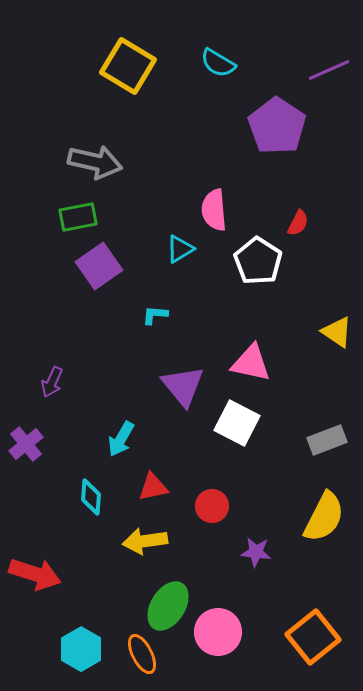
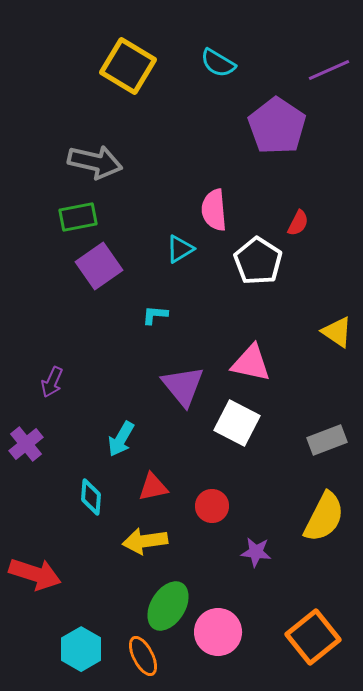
orange ellipse: moved 1 px right, 2 px down
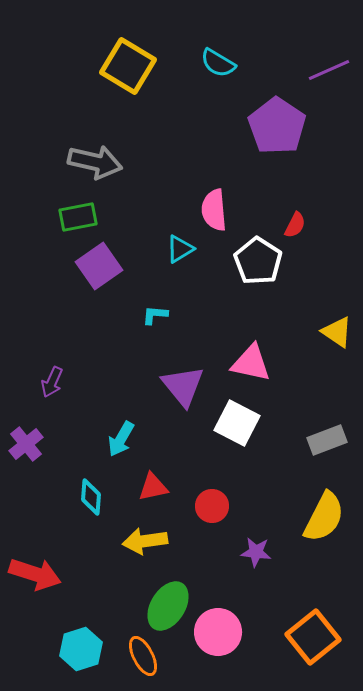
red semicircle: moved 3 px left, 2 px down
cyan hexagon: rotated 12 degrees clockwise
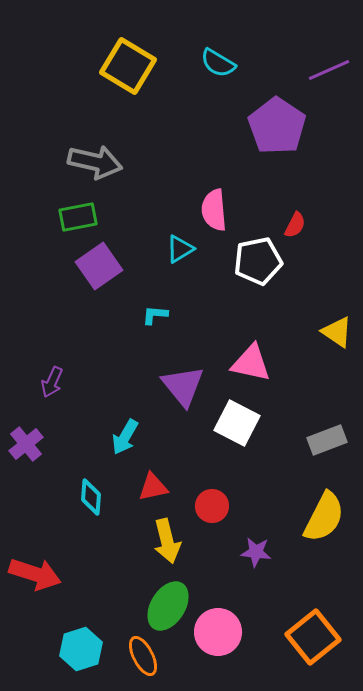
white pentagon: rotated 27 degrees clockwise
cyan arrow: moved 4 px right, 2 px up
yellow arrow: moved 22 px right; rotated 96 degrees counterclockwise
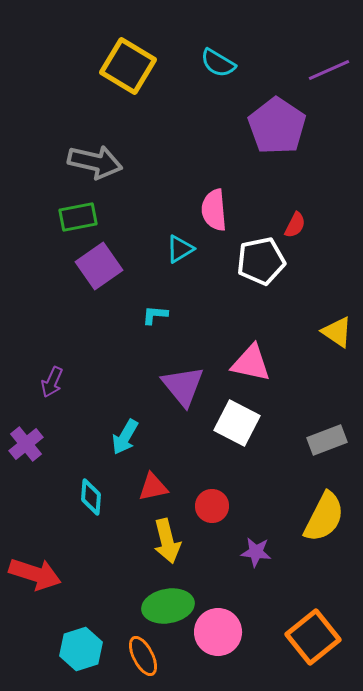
white pentagon: moved 3 px right
green ellipse: rotated 48 degrees clockwise
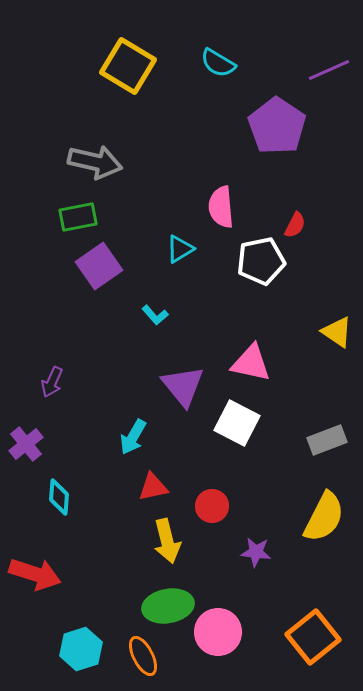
pink semicircle: moved 7 px right, 3 px up
cyan L-shape: rotated 136 degrees counterclockwise
cyan arrow: moved 8 px right
cyan diamond: moved 32 px left
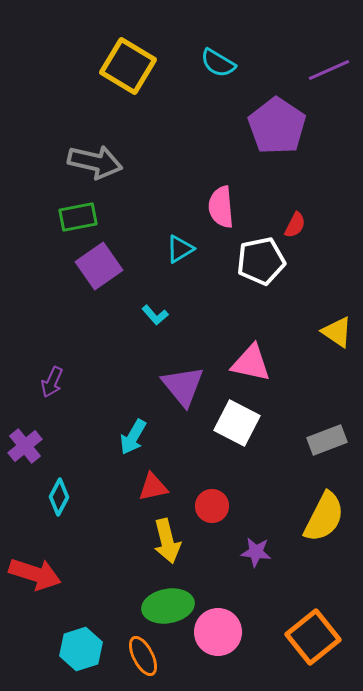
purple cross: moved 1 px left, 2 px down
cyan diamond: rotated 24 degrees clockwise
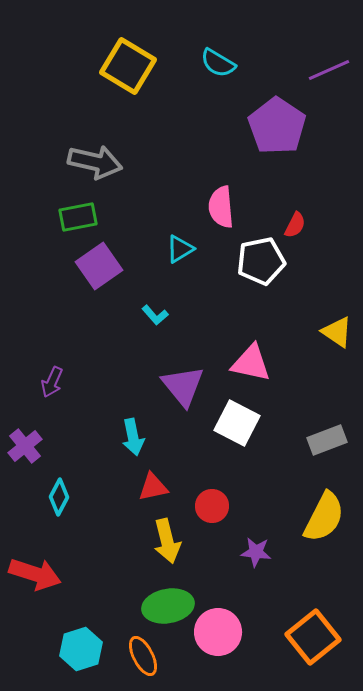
cyan arrow: rotated 42 degrees counterclockwise
